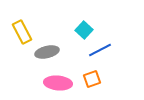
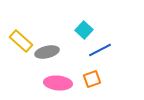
yellow rectangle: moved 1 px left, 9 px down; rotated 20 degrees counterclockwise
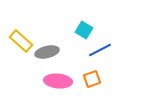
cyan square: rotated 12 degrees counterclockwise
pink ellipse: moved 2 px up
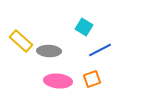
cyan square: moved 3 px up
gray ellipse: moved 2 px right, 1 px up; rotated 15 degrees clockwise
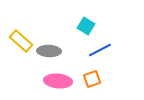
cyan square: moved 2 px right, 1 px up
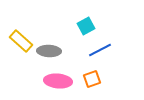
cyan square: rotated 30 degrees clockwise
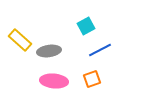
yellow rectangle: moved 1 px left, 1 px up
gray ellipse: rotated 10 degrees counterclockwise
pink ellipse: moved 4 px left
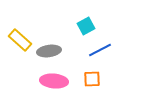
orange square: rotated 18 degrees clockwise
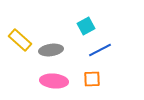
gray ellipse: moved 2 px right, 1 px up
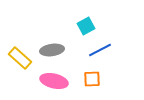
yellow rectangle: moved 18 px down
gray ellipse: moved 1 px right
pink ellipse: rotated 8 degrees clockwise
